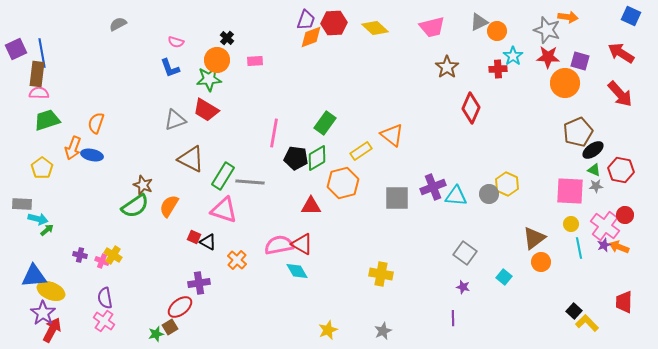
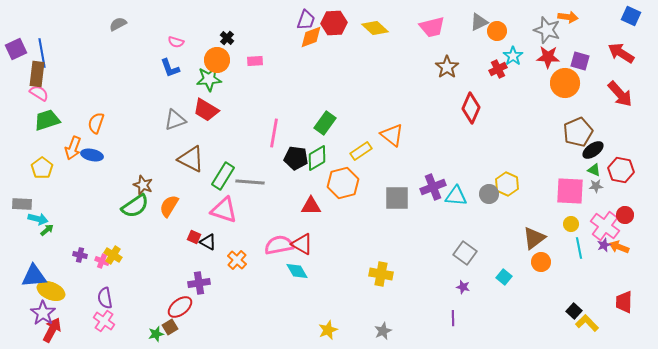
red cross at (498, 69): rotated 24 degrees counterclockwise
pink semicircle at (39, 93): rotated 30 degrees clockwise
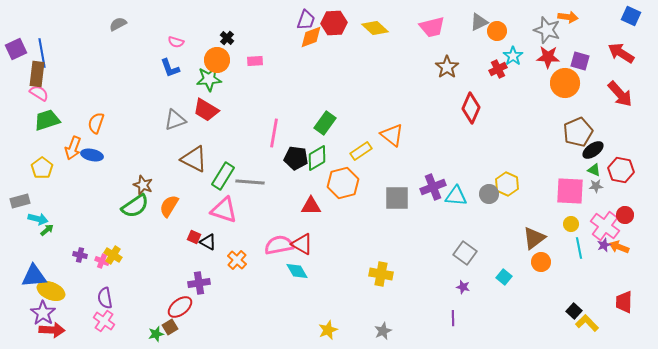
brown triangle at (191, 159): moved 3 px right
gray rectangle at (22, 204): moved 2 px left, 3 px up; rotated 18 degrees counterclockwise
red arrow at (52, 330): rotated 65 degrees clockwise
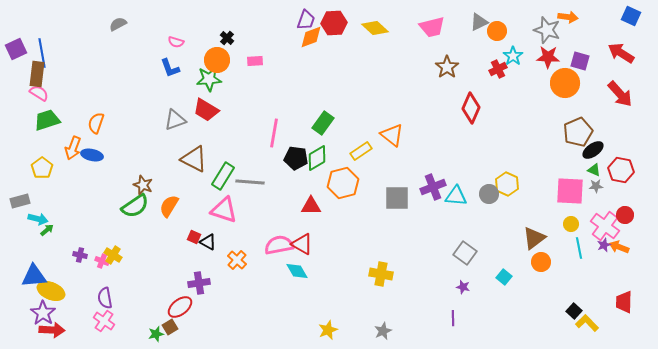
green rectangle at (325, 123): moved 2 px left
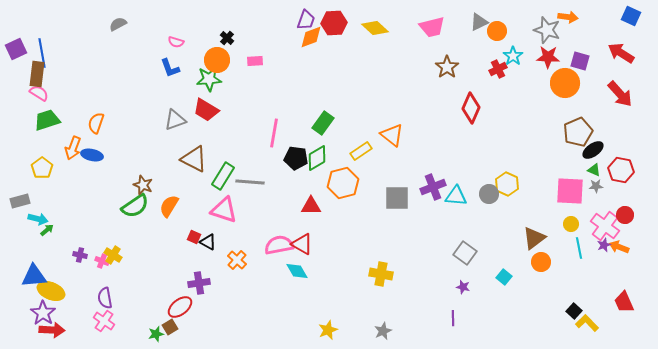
red trapezoid at (624, 302): rotated 25 degrees counterclockwise
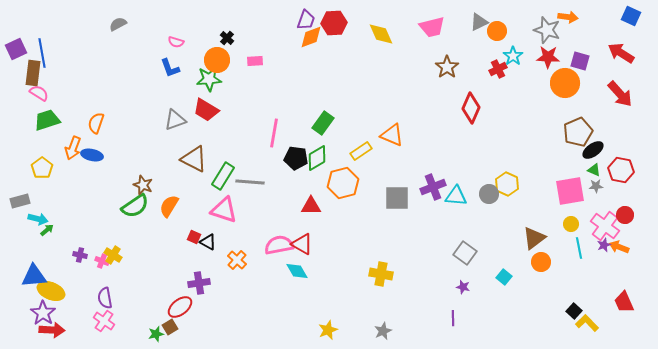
yellow diamond at (375, 28): moved 6 px right, 6 px down; rotated 24 degrees clockwise
brown rectangle at (37, 74): moved 4 px left, 1 px up
orange triangle at (392, 135): rotated 15 degrees counterclockwise
pink square at (570, 191): rotated 12 degrees counterclockwise
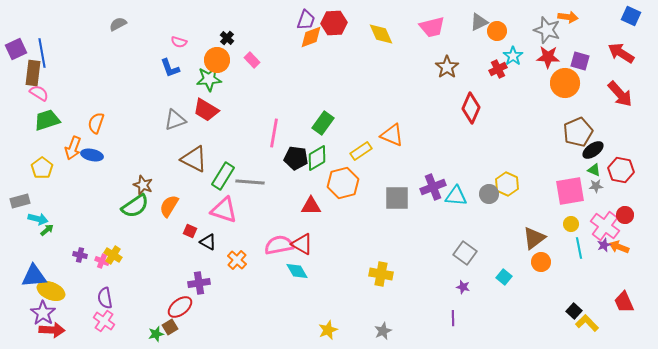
pink semicircle at (176, 42): moved 3 px right
pink rectangle at (255, 61): moved 3 px left, 1 px up; rotated 49 degrees clockwise
red square at (194, 237): moved 4 px left, 6 px up
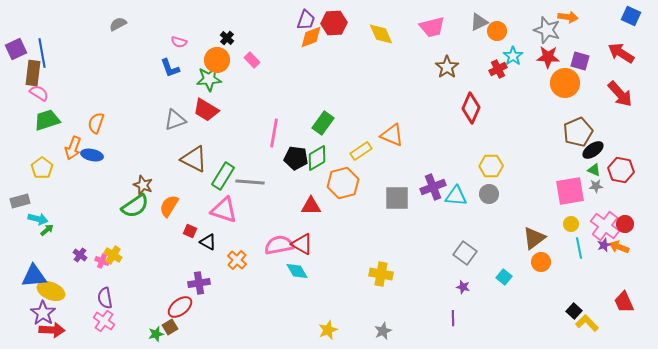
yellow hexagon at (507, 184): moved 16 px left, 18 px up; rotated 25 degrees counterclockwise
red circle at (625, 215): moved 9 px down
purple cross at (80, 255): rotated 24 degrees clockwise
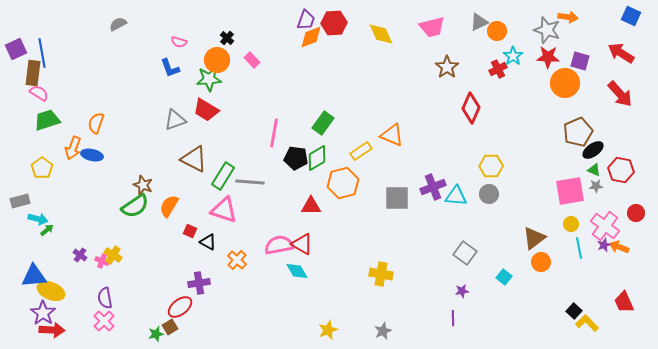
red circle at (625, 224): moved 11 px right, 11 px up
purple star at (463, 287): moved 1 px left, 4 px down; rotated 24 degrees counterclockwise
pink cross at (104, 321): rotated 10 degrees clockwise
